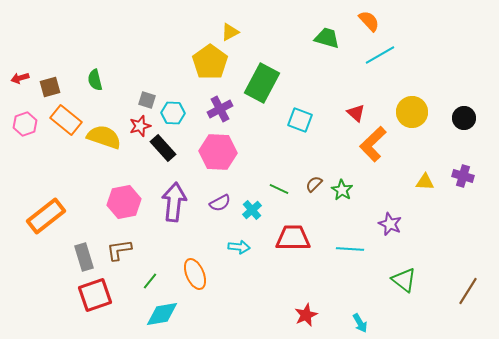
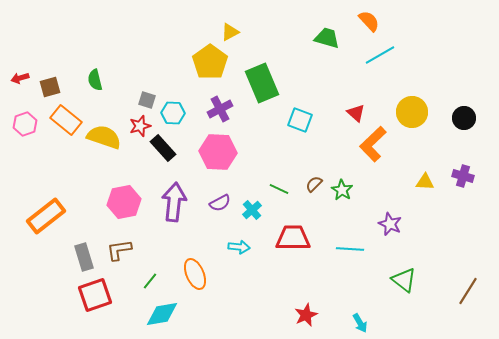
green rectangle at (262, 83): rotated 51 degrees counterclockwise
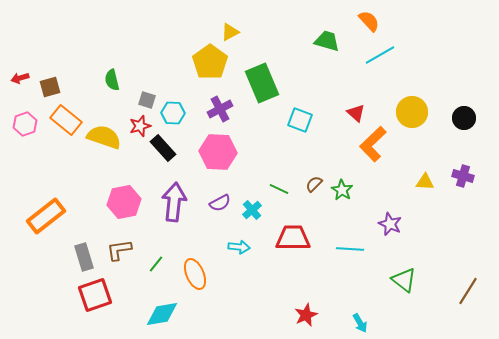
green trapezoid at (327, 38): moved 3 px down
green semicircle at (95, 80): moved 17 px right
green line at (150, 281): moved 6 px right, 17 px up
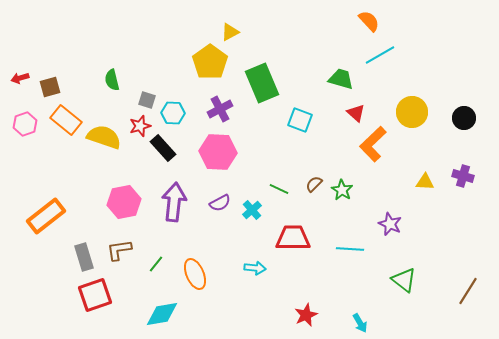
green trapezoid at (327, 41): moved 14 px right, 38 px down
cyan arrow at (239, 247): moved 16 px right, 21 px down
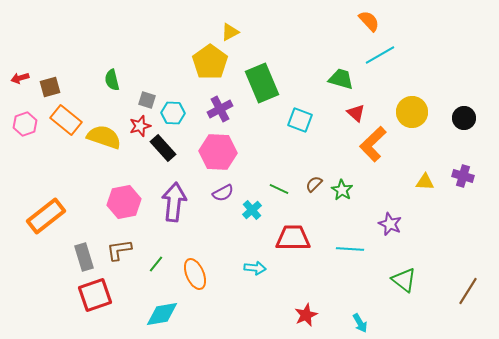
purple semicircle at (220, 203): moved 3 px right, 10 px up
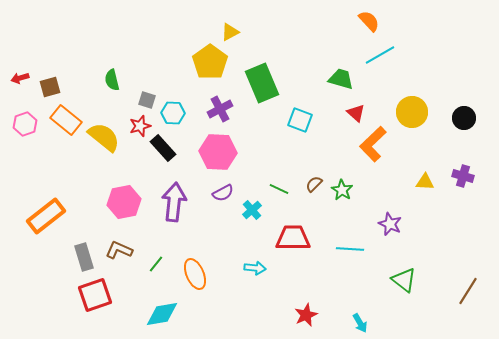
yellow semicircle at (104, 137): rotated 20 degrees clockwise
brown L-shape at (119, 250): rotated 32 degrees clockwise
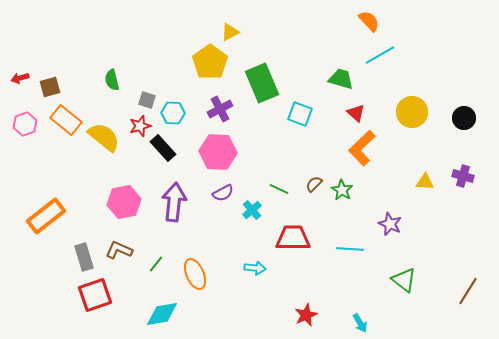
cyan square at (300, 120): moved 6 px up
orange L-shape at (373, 144): moved 11 px left, 4 px down
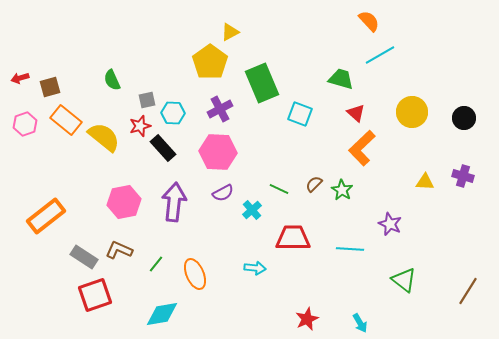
green semicircle at (112, 80): rotated 10 degrees counterclockwise
gray square at (147, 100): rotated 30 degrees counterclockwise
gray rectangle at (84, 257): rotated 40 degrees counterclockwise
red star at (306, 315): moved 1 px right, 4 px down
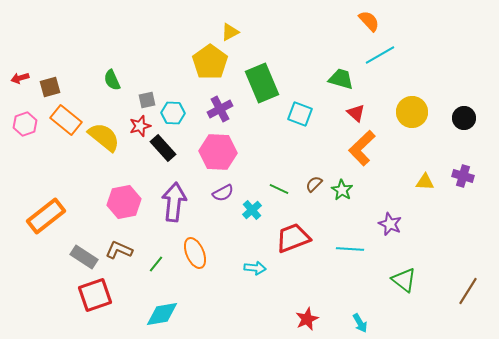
red trapezoid at (293, 238): rotated 21 degrees counterclockwise
orange ellipse at (195, 274): moved 21 px up
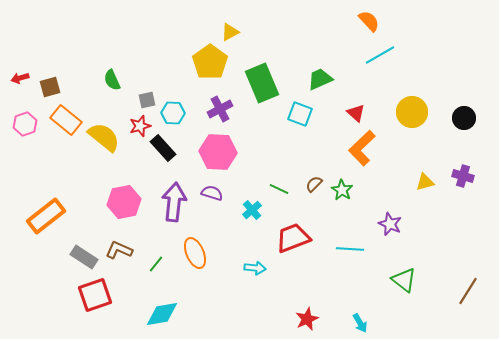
green trapezoid at (341, 79): moved 21 px left; rotated 40 degrees counterclockwise
yellow triangle at (425, 182): rotated 18 degrees counterclockwise
purple semicircle at (223, 193): moved 11 px left; rotated 135 degrees counterclockwise
